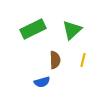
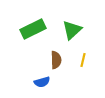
brown semicircle: moved 1 px right
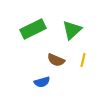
brown semicircle: rotated 114 degrees clockwise
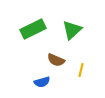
yellow line: moved 2 px left, 10 px down
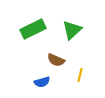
yellow line: moved 1 px left, 5 px down
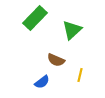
green rectangle: moved 2 px right, 11 px up; rotated 20 degrees counterclockwise
blue semicircle: rotated 21 degrees counterclockwise
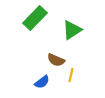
green triangle: rotated 10 degrees clockwise
yellow line: moved 9 px left
